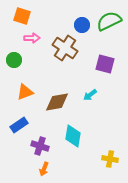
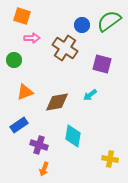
green semicircle: rotated 10 degrees counterclockwise
purple square: moved 3 px left
purple cross: moved 1 px left, 1 px up
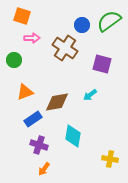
blue rectangle: moved 14 px right, 6 px up
orange arrow: rotated 16 degrees clockwise
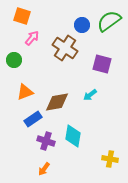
pink arrow: rotated 49 degrees counterclockwise
purple cross: moved 7 px right, 4 px up
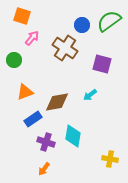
purple cross: moved 1 px down
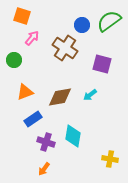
brown diamond: moved 3 px right, 5 px up
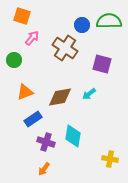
green semicircle: rotated 35 degrees clockwise
cyan arrow: moved 1 px left, 1 px up
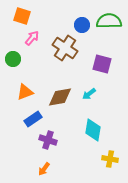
green circle: moved 1 px left, 1 px up
cyan diamond: moved 20 px right, 6 px up
purple cross: moved 2 px right, 2 px up
